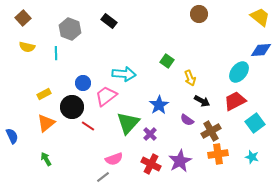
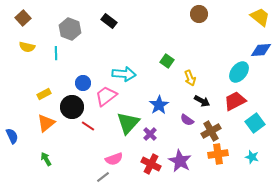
purple star: rotated 15 degrees counterclockwise
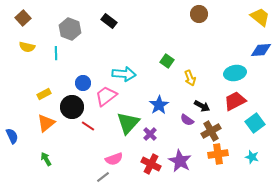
cyan ellipse: moved 4 px left, 1 px down; rotated 40 degrees clockwise
black arrow: moved 5 px down
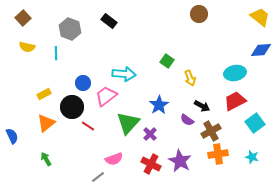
gray line: moved 5 px left
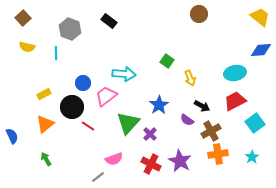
orange triangle: moved 1 px left, 1 px down
cyan star: rotated 24 degrees clockwise
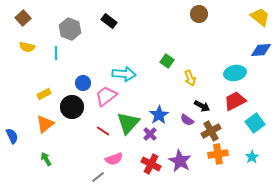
blue star: moved 10 px down
red line: moved 15 px right, 5 px down
